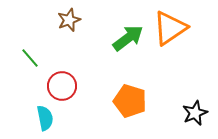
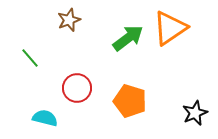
red circle: moved 15 px right, 2 px down
cyan semicircle: rotated 65 degrees counterclockwise
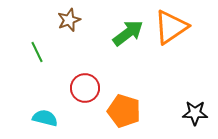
orange triangle: moved 1 px right, 1 px up
green arrow: moved 5 px up
green line: moved 7 px right, 6 px up; rotated 15 degrees clockwise
red circle: moved 8 px right
orange pentagon: moved 6 px left, 10 px down
black star: rotated 25 degrees clockwise
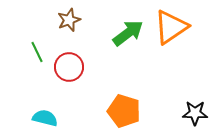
red circle: moved 16 px left, 21 px up
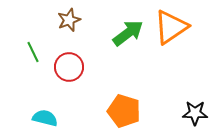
green line: moved 4 px left
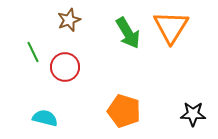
orange triangle: rotated 24 degrees counterclockwise
green arrow: rotated 96 degrees clockwise
red circle: moved 4 px left
black star: moved 2 px left, 1 px down
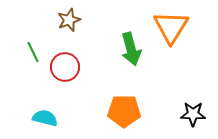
green arrow: moved 3 px right, 16 px down; rotated 16 degrees clockwise
orange pentagon: rotated 16 degrees counterclockwise
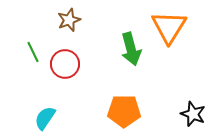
orange triangle: moved 2 px left
red circle: moved 3 px up
black star: rotated 20 degrees clockwise
cyan semicircle: rotated 70 degrees counterclockwise
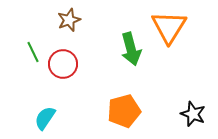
red circle: moved 2 px left
orange pentagon: rotated 16 degrees counterclockwise
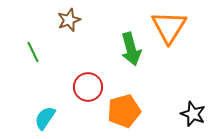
red circle: moved 25 px right, 23 px down
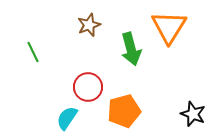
brown star: moved 20 px right, 5 px down
cyan semicircle: moved 22 px right
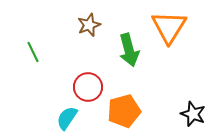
green arrow: moved 2 px left, 1 px down
